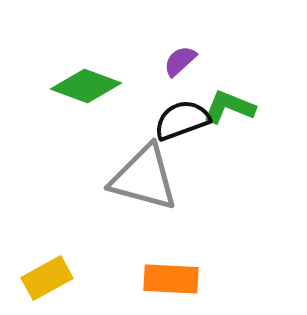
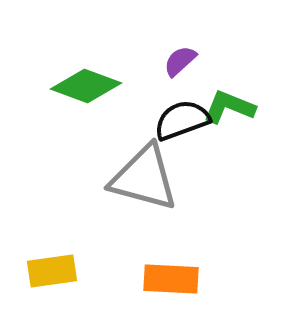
yellow rectangle: moved 5 px right, 7 px up; rotated 21 degrees clockwise
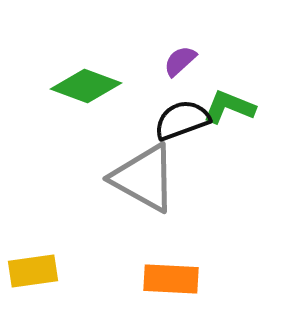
gray triangle: rotated 14 degrees clockwise
yellow rectangle: moved 19 px left
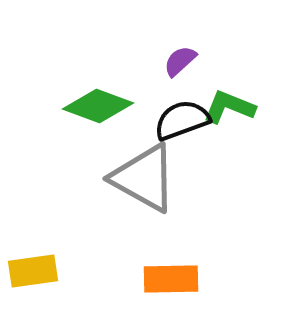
green diamond: moved 12 px right, 20 px down
orange rectangle: rotated 4 degrees counterclockwise
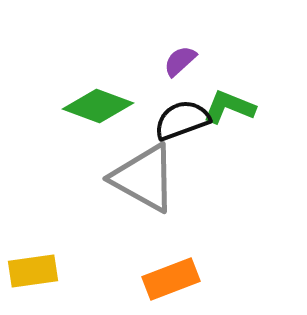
orange rectangle: rotated 20 degrees counterclockwise
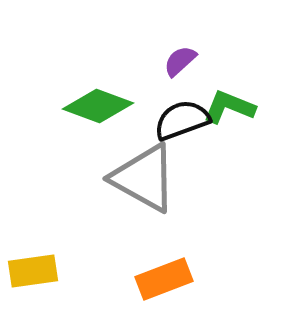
orange rectangle: moved 7 px left
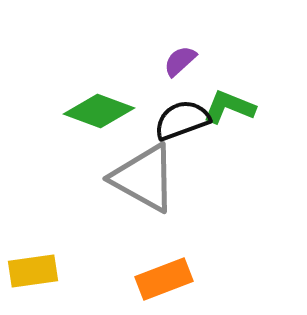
green diamond: moved 1 px right, 5 px down
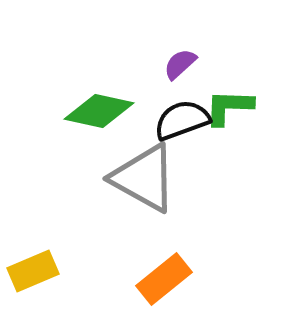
purple semicircle: moved 3 px down
green L-shape: rotated 20 degrees counterclockwise
green diamond: rotated 8 degrees counterclockwise
yellow rectangle: rotated 15 degrees counterclockwise
orange rectangle: rotated 18 degrees counterclockwise
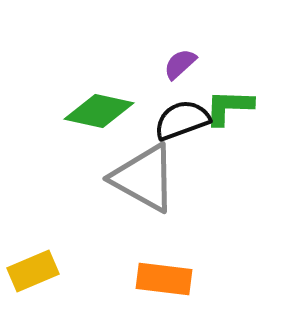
orange rectangle: rotated 46 degrees clockwise
